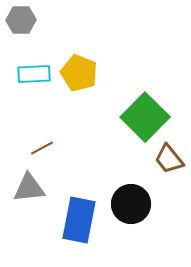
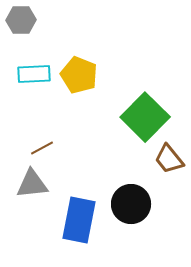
yellow pentagon: moved 2 px down
gray triangle: moved 3 px right, 4 px up
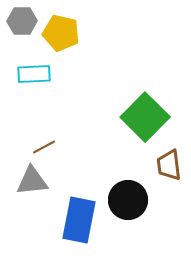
gray hexagon: moved 1 px right, 1 px down
yellow pentagon: moved 18 px left, 42 px up; rotated 9 degrees counterclockwise
brown line: moved 2 px right, 1 px up
brown trapezoid: moved 6 px down; rotated 32 degrees clockwise
gray triangle: moved 3 px up
black circle: moved 3 px left, 4 px up
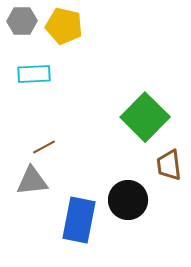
yellow pentagon: moved 3 px right, 7 px up
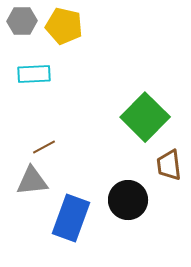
blue rectangle: moved 8 px left, 2 px up; rotated 9 degrees clockwise
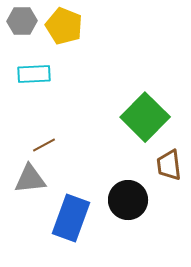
yellow pentagon: rotated 9 degrees clockwise
brown line: moved 2 px up
gray triangle: moved 2 px left, 2 px up
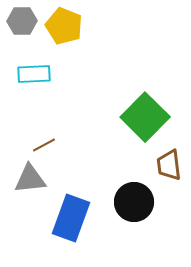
black circle: moved 6 px right, 2 px down
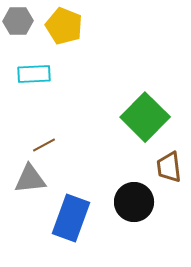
gray hexagon: moved 4 px left
brown trapezoid: moved 2 px down
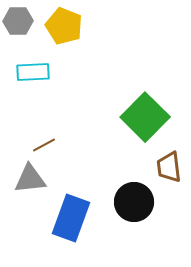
cyan rectangle: moved 1 px left, 2 px up
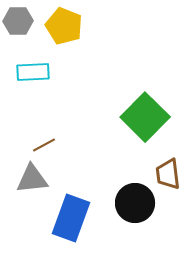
brown trapezoid: moved 1 px left, 7 px down
gray triangle: moved 2 px right
black circle: moved 1 px right, 1 px down
